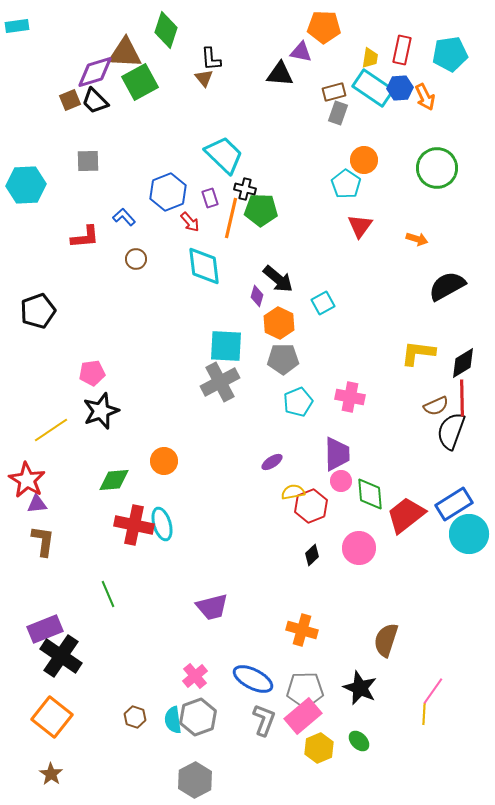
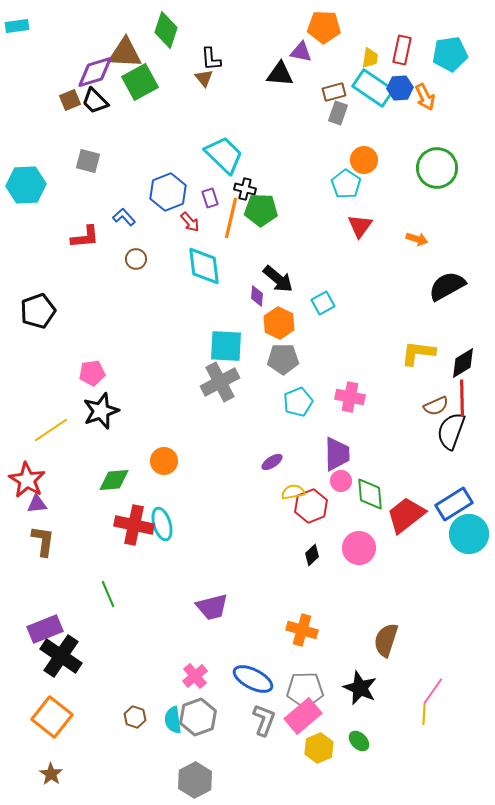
gray square at (88, 161): rotated 15 degrees clockwise
purple diamond at (257, 296): rotated 10 degrees counterclockwise
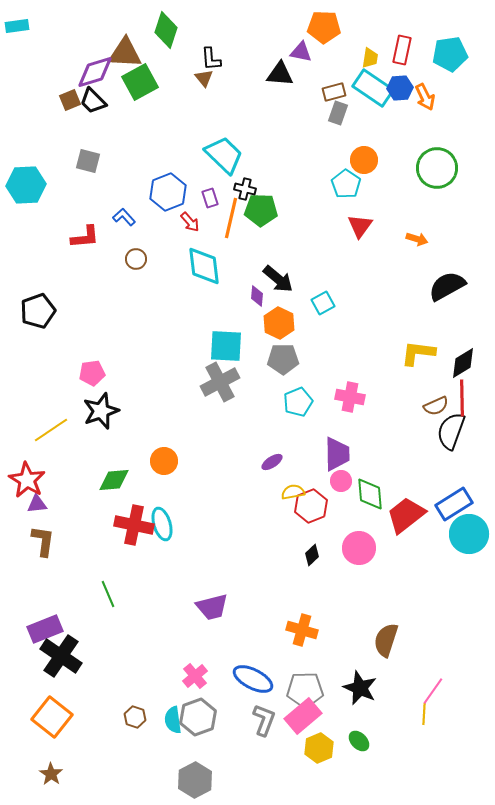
black trapezoid at (95, 101): moved 2 px left
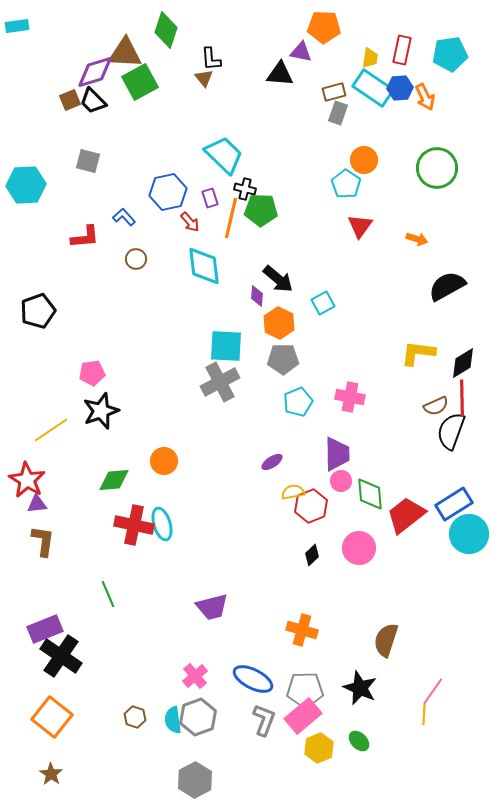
blue hexagon at (168, 192): rotated 9 degrees clockwise
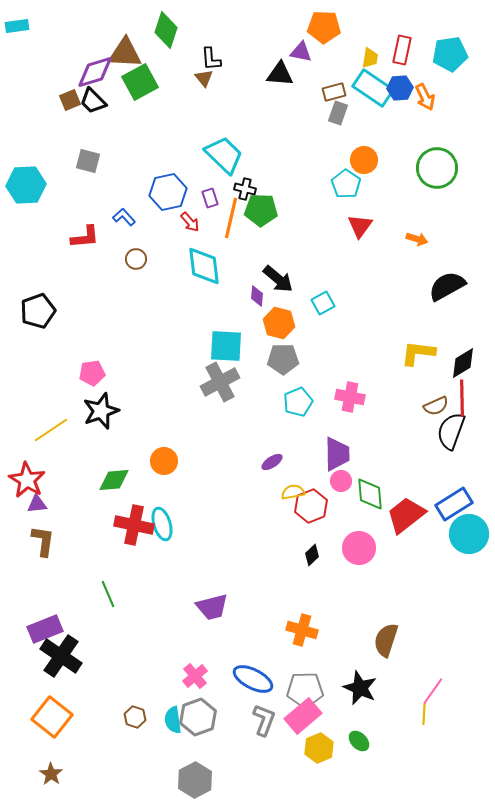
orange hexagon at (279, 323): rotated 12 degrees counterclockwise
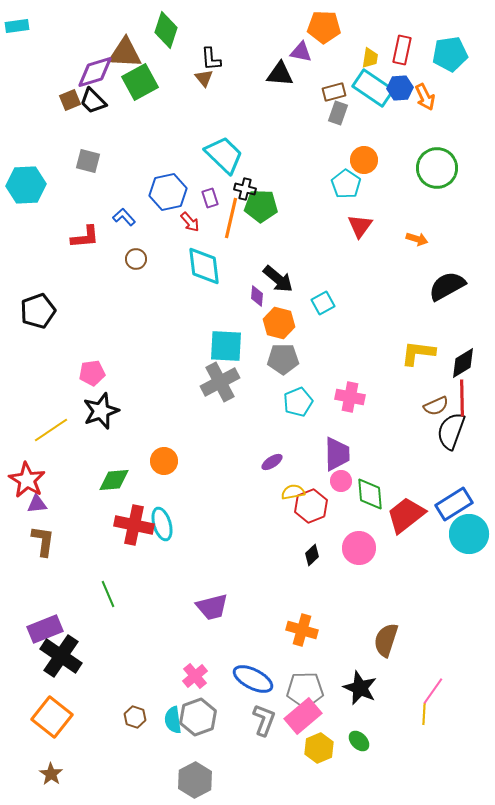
green pentagon at (261, 210): moved 4 px up
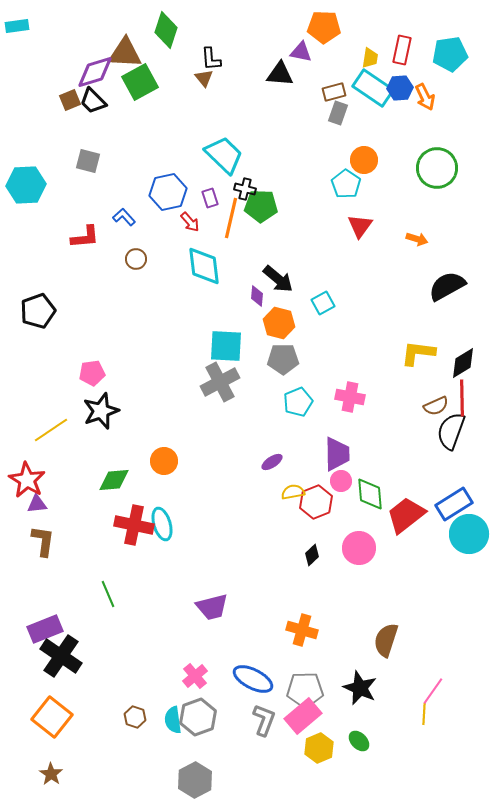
red hexagon at (311, 506): moved 5 px right, 4 px up
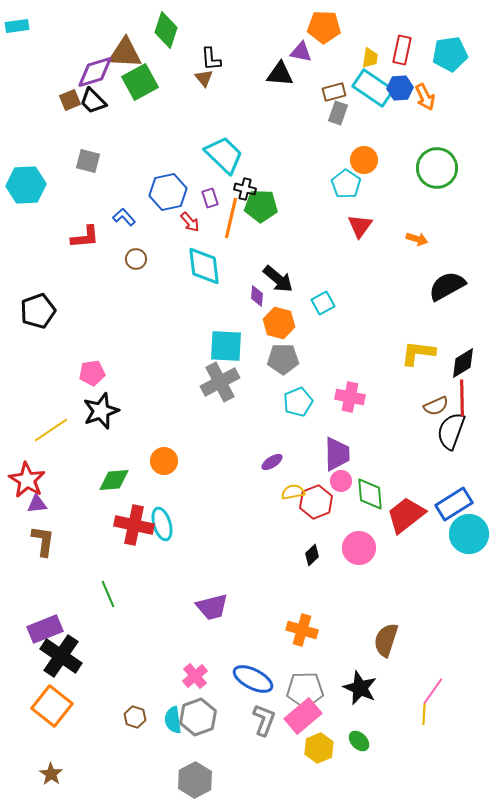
orange square at (52, 717): moved 11 px up
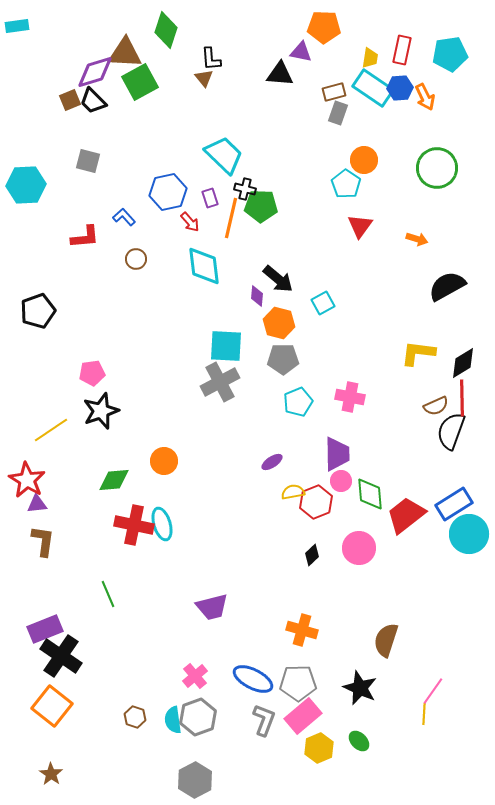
gray pentagon at (305, 690): moved 7 px left, 7 px up
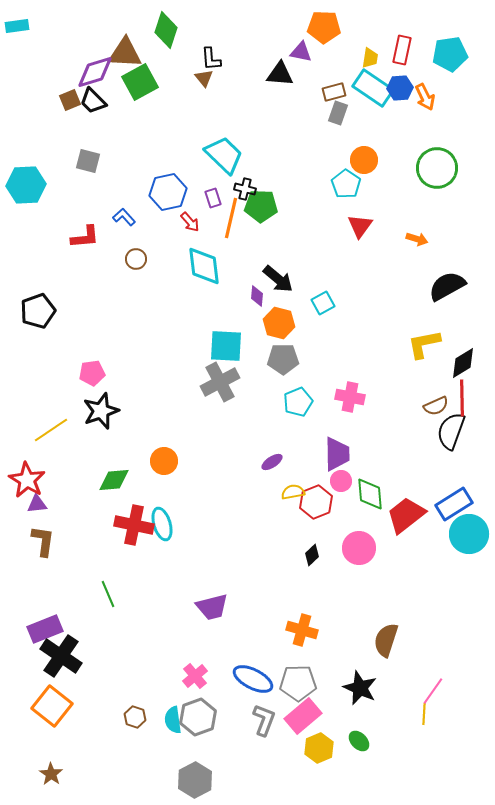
purple rectangle at (210, 198): moved 3 px right
yellow L-shape at (418, 353): moved 6 px right, 9 px up; rotated 18 degrees counterclockwise
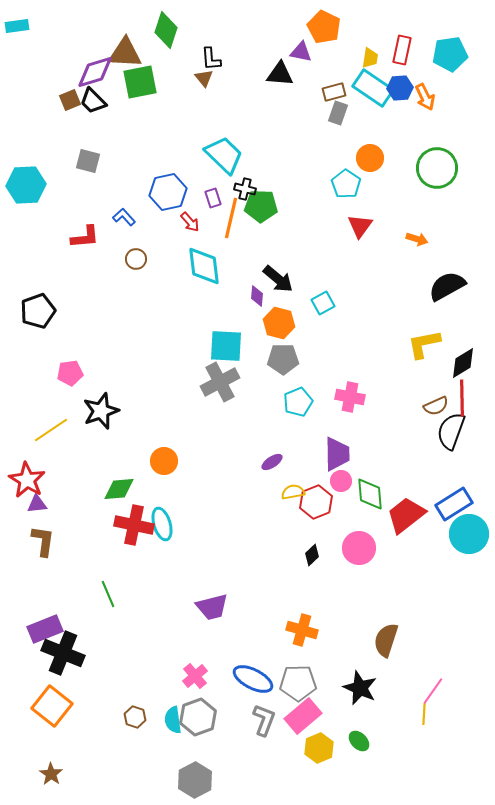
orange pentagon at (324, 27): rotated 24 degrees clockwise
green square at (140, 82): rotated 18 degrees clockwise
orange circle at (364, 160): moved 6 px right, 2 px up
pink pentagon at (92, 373): moved 22 px left
green diamond at (114, 480): moved 5 px right, 9 px down
black cross at (61, 656): moved 2 px right, 3 px up; rotated 12 degrees counterclockwise
